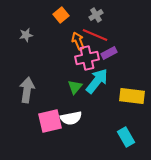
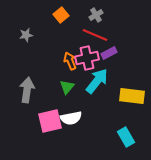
orange arrow: moved 8 px left, 20 px down
green triangle: moved 8 px left
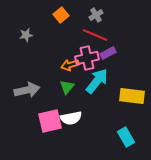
purple rectangle: moved 1 px left
orange arrow: moved 4 px down; rotated 84 degrees counterclockwise
gray arrow: rotated 70 degrees clockwise
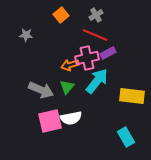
gray star: rotated 16 degrees clockwise
gray arrow: moved 14 px right; rotated 35 degrees clockwise
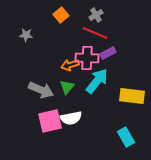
red line: moved 2 px up
pink cross: rotated 15 degrees clockwise
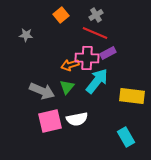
gray arrow: moved 1 px right, 1 px down
white semicircle: moved 6 px right, 1 px down
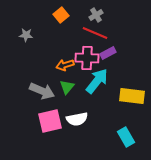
orange arrow: moved 5 px left
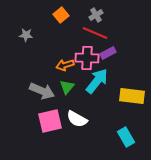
white semicircle: rotated 40 degrees clockwise
